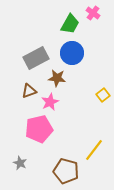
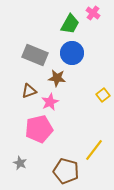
gray rectangle: moved 1 px left, 3 px up; rotated 50 degrees clockwise
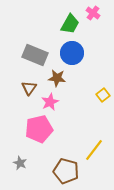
brown triangle: moved 3 px up; rotated 35 degrees counterclockwise
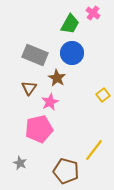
brown star: rotated 24 degrees clockwise
